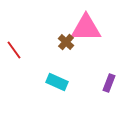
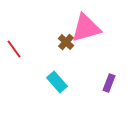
pink triangle: rotated 16 degrees counterclockwise
red line: moved 1 px up
cyan rectangle: rotated 25 degrees clockwise
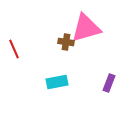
brown cross: rotated 35 degrees counterclockwise
red line: rotated 12 degrees clockwise
cyan rectangle: rotated 60 degrees counterclockwise
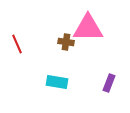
pink triangle: moved 2 px right; rotated 16 degrees clockwise
red line: moved 3 px right, 5 px up
cyan rectangle: rotated 20 degrees clockwise
